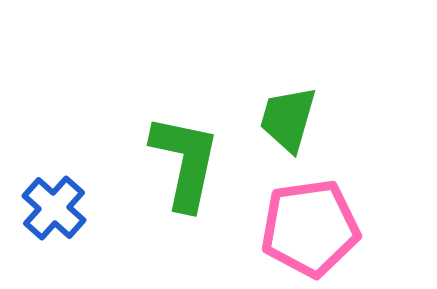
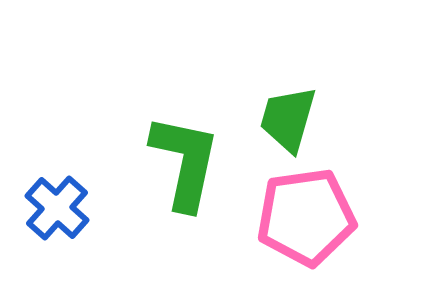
blue cross: moved 3 px right
pink pentagon: moved 4 px left, 11 px up
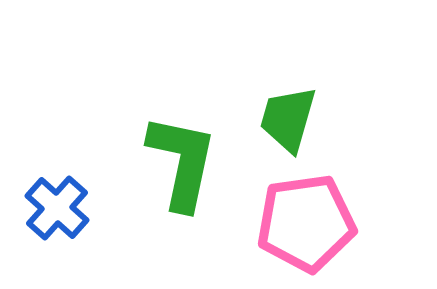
green L-shape: moved 3 px left
pink pentagon: moved 6 px down
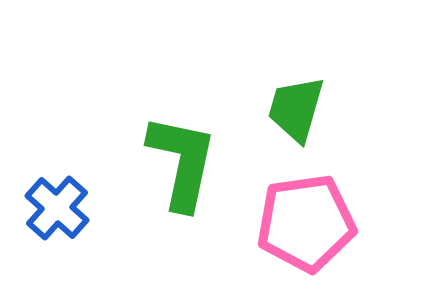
green trapezoid: moved 8 px right, 10 px up
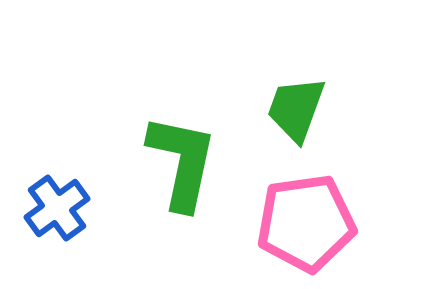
green trapezoid: rotated 4 degrees clockwise
blue cross: rotated 12 degrees clockwise
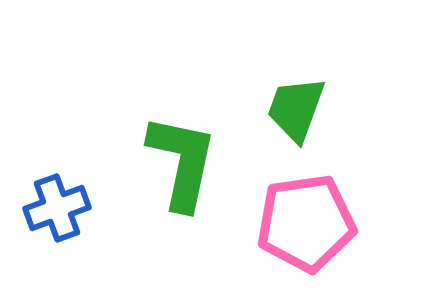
blue cross: rotated 16 degrees clockwise
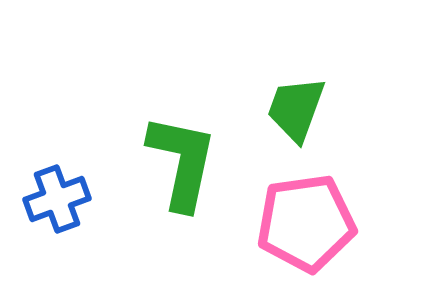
blue cross: moved 9 px up
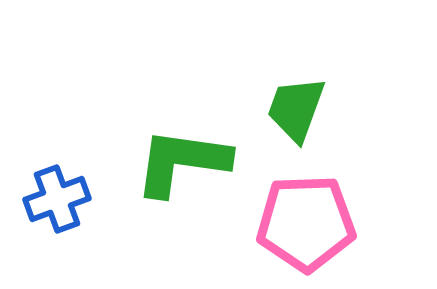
green L-shape: rotated 94 degrees counterclockwise
pink pentagon: rotated 6 degrees clockwise
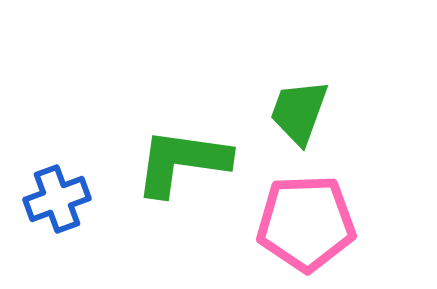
green trapezoid: moved 3 px right, 3 px down
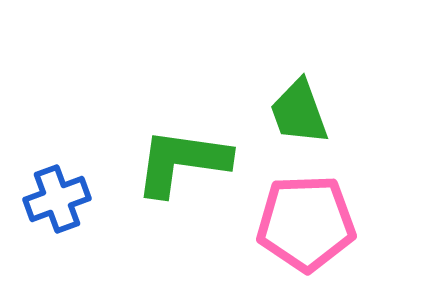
green trapezoid: rotated 40 degrees counterclockwise
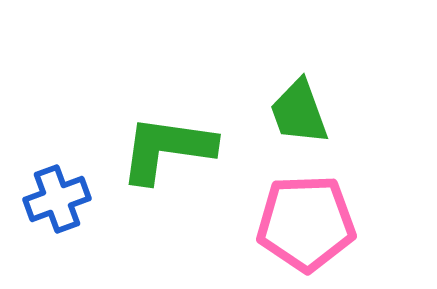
green L-shape: moved 15 px left, 13 px up
